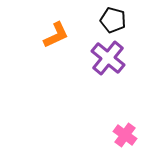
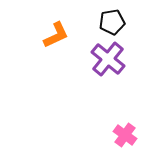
black pentagon: moved 1 px left, 2 px down; rotated 25 degrees counterclockwise
purple cross: moved 1 px down
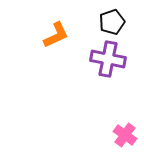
black pentagon: rotated 10 degrees counterclockwise
purple cross: rotated 28 degrees counterclockwise
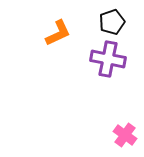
orange L-shape: moved 2 px right, 2 px up
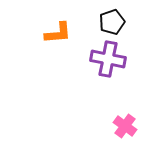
orange L-shape: rotated 20 degrees clockwise
pink cross: moved 9 px up
